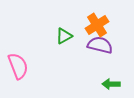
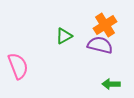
orange cross: moved 8 px right
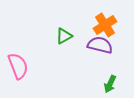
green arrow: moved 1 px left; rotated 66 degrees counterclockwise
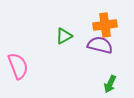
orange cross: rotated 25 degrees clockwise
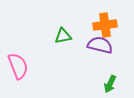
green triangle: moved 1 px left; rotated 18 degrees clockwise
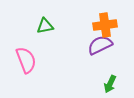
green triangle: moved 18 px left, 10 px up
purple semicircle: rotated 40 degrees counterclockwise
pink semicircle: moved 8 px right, 6 px up
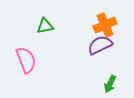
orange cross: rotated 15 degrees counterclockwise
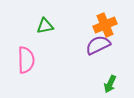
purple semicircle: moved 2 px left
pink semicircle: rotated 20 degrees clockwise
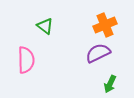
green triangle: rotated 48 degrees clockwise
purple semicircle: moved 8 px down
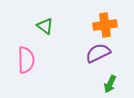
orange cross: rotated 15 degrees clockwise
